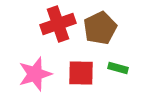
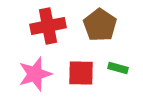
red cross: moved 10 px left, 2 px down; rotated 8 degrees clockwise
brown pentagon: moved 3 px up; rotated 12 degrees counterclockwise
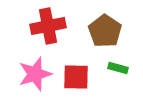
brown pentagon: moved 5 px right, 6 px down
red square: moved 5 px left, 4 px down
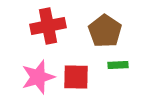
green rectangle: moved 3 px up; rotated 18 degrees counterclockwise
pink star: moved 3 px right, 3 px down
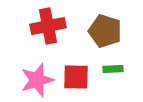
brown pentagon: rotated 16 degrees counterclockwise
green rectangle: moved 5 px left, 4 px down
pink star: moved 1 px left, 3 px down
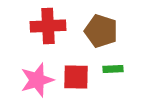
red cross: rotated 8 degrees clockwise
brown pentagon: moved 4 px left
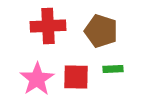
pink star: moved 1 px up; rotated 16 degrees counterclockwise
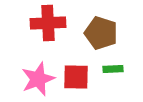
red cross: moved 3 px up
brown pentagon: moved 2 px down
pink star: moved 1 px right; rotated 12 degrees clockwise
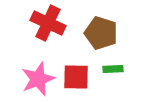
red cross: rotated 28 degrees clockwise
